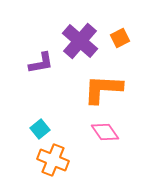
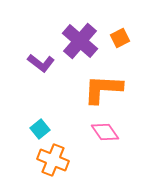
purple L-shape: rotated 48 degrees clockwise
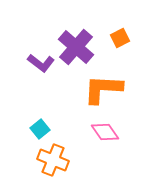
purple cross: moved 4 px left, 6 px down
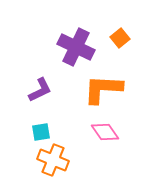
orange square: rotated 12 degrees counterclockwise
purple cross: rotated 15 degrees counterclockwise
purple L-shape: moved 1 px left, 27 px down; rotated 64 degrees counterclockwise
cyan square: moved 1 px right, 3 px down; rotated 30 degrees clockwise
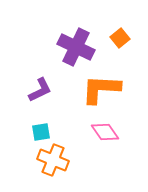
orange L-shape: moved 2 px left
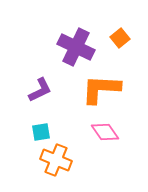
orange cross: moved 3 px right
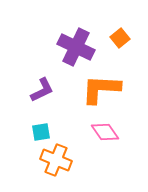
purple L-shape: moved 2 px right
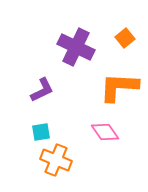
orange square: moved 5 px right
orange L-shape: moved 18 px right, 2 px up
